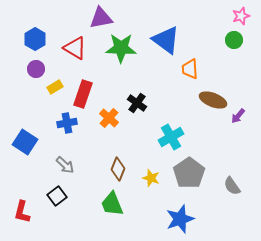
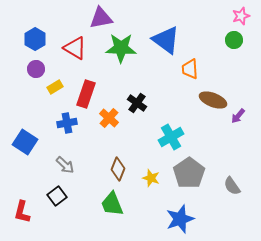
red rectangle: moved 3 px right
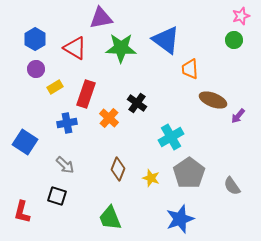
black square: rotated 36 degrees counterclockwise
green trapezoid: moved 2 px left, 14 px down
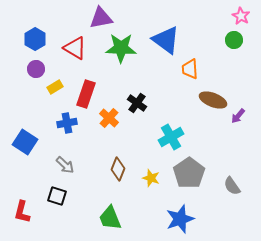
pink star: rotated 24 degrees counterclockwise
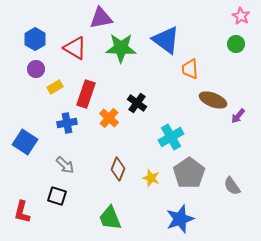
green circle: moved 2 px right, 4 px down
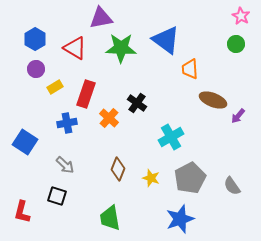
gray pentagon: moved 1 px right, 5 px down; rotated 8 degrees clockwise
green trapezoid: rotated 12 degrees clockwise
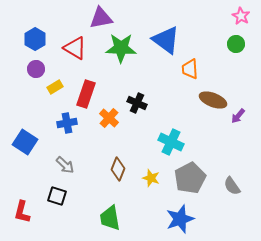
black cross: rotated 12 degrees counterclockwise
cyan cross: moved 5 px down; rotated 35 degrees counterclockwise
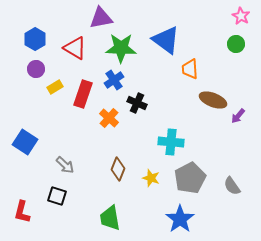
red rectangle: moved 3 px left
blue cross: moved 47 px right, 43 px up; rotated 24 degrees counterclockwise
cyan cross: rotated 20 degrees counterclockwise
blue star: rotated 16 degrees counterclockwise
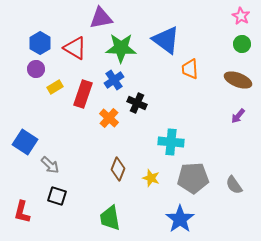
blue hexagon: moved 5 px right, 4 px down
green circle: moved 6 px right
brown ellipse: moved 25 px right, 20 px up
gray arrow: moved 15 px left
gray pentagon: moved 3 px right; rotated 24 degrees clockwise
gray semicircle: moved 2 px right, 1 px up
